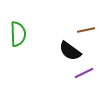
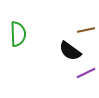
purple line: moved 2 px right
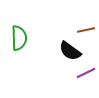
green semicircle: moved 1 px right, 4 px down
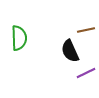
black semicircle: rotated 30 degrees clockwise
